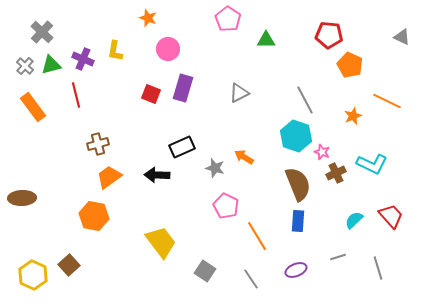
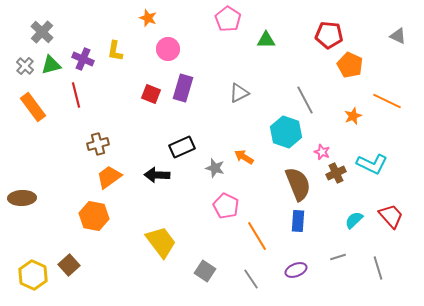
gray triangle at (402, 37): moved 4 px left, 1 px up
cyan hexagon at (296, 136): moved 10 px left, 4 px up
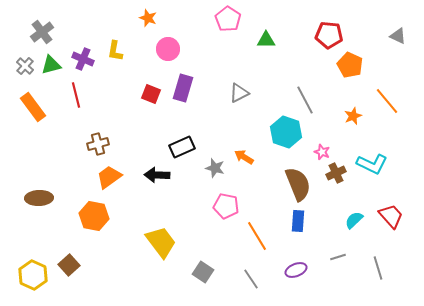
gray cross at (42, 32): rotated 10 degrees clockwise
orange line at (387, 101): rotated 24 degrees clockwise
brown ellipse at (22, 198): moved 17 px right
pink pentagon at (226, 206): rotated 15 degrees counterclockwise
gray square at (205, 271): moved 2 px left, 1 px down
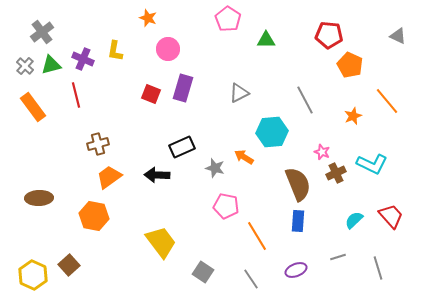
cyan hexagon at (286, 132): moved 14 px left; rotated 24 degrees counterclockwise
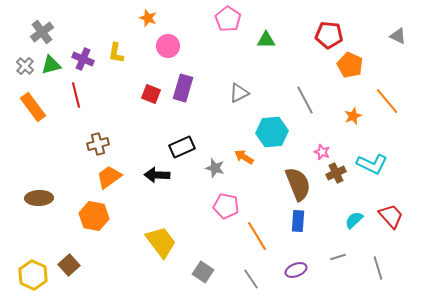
pink circle at (168, 49): moved 3 px up
yellow L-shape at (115, 51): moved 1 px right, 2 px down
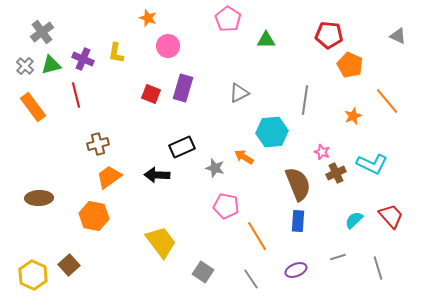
gray line at (305, 100): rotated 36 degrees clockwise
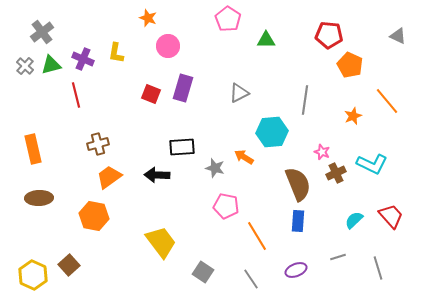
orange rectangle at (33, 107): moved 42 px down; rotated 24 degrees clockwise
black rectangle at (182, 147): rotated 20 degrees clockwise
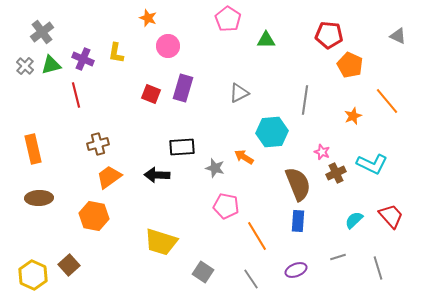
yellow trapezoid at (161, 242): rotated 144 degrees clockwise
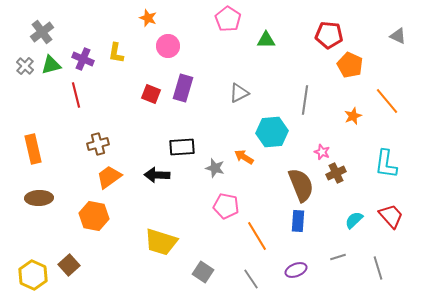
cyan L-shape at (372, 164): moved 14 px right; rotated 72 degrees clockwise
brown semicircle at (298, 184): moved 3 px right, 1 px down
